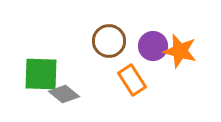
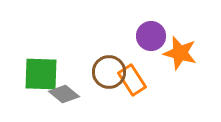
brown circle: moved 31 px down
purple circle: moved 2 px left, 10 px up
orange star: moved 2 px down
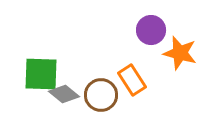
purple circle: moved 6 px up
brown circle: moved 8 px left, 23 px down
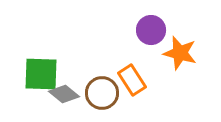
brown circle: moved 1 px right, 2 px up
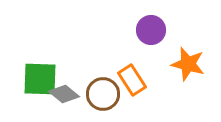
orange star: moved 8 px right, 11 px down
green square: moved 1 px left, 5 px down
brown circle: moved 1 px right, 1 px down
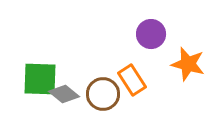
purple circle: moved 4 px down
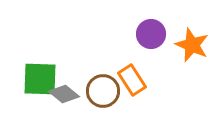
orange star: moved 4 px right, 19 px up; rotated 8 degrees clockwise
brown circle: moved 3 px up
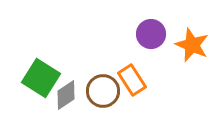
green square: moved 1 px right, 1 px up; rotated 30 degrees clockwise
gray diamond: moved 2 px right, 1 px down; rotated 72 degrees counterclockwise
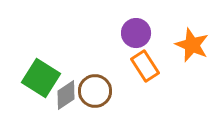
purple circle: moved 15 px left, 1 px up
orange rectangle: moved 13 px right, 14 px up
brown circle: moved 8 px left
